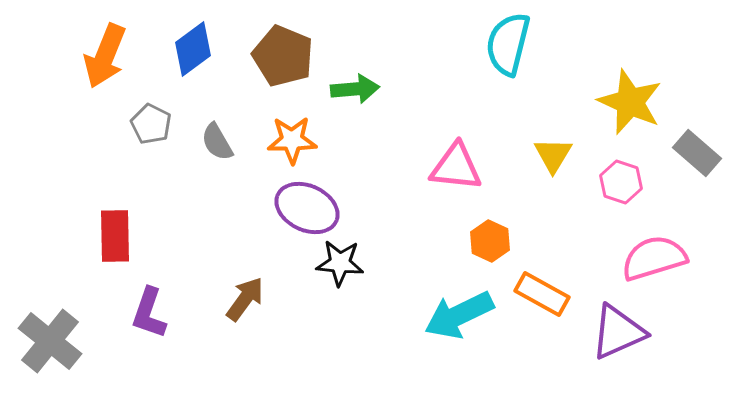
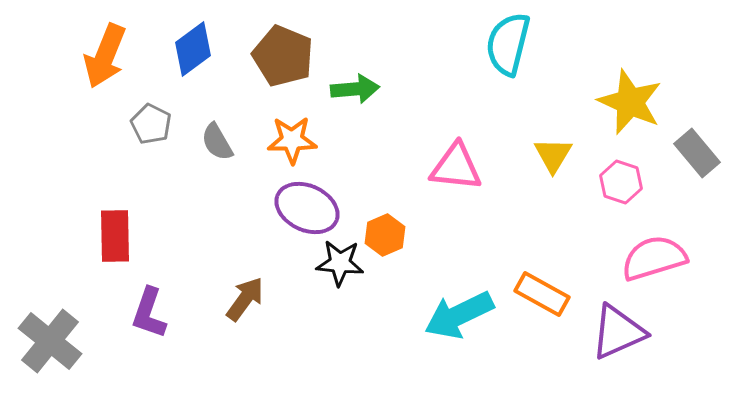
gray rectangle: rotated 9 degrees clockwise
orange hexagon: moved 105 px left, 6 px up; rotated 12 degrees clockwise
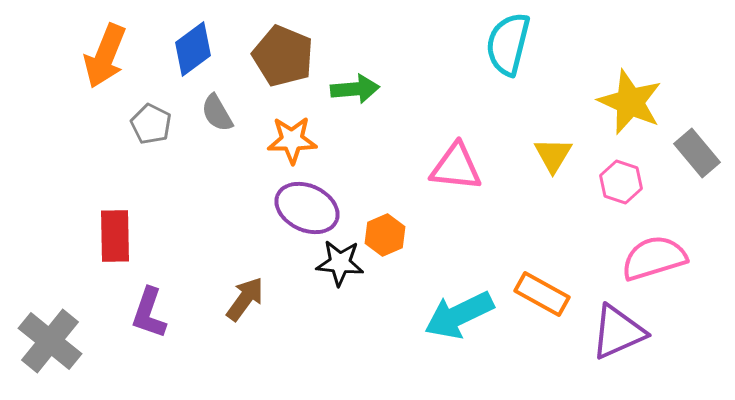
gray semicircle: moved 29 px up
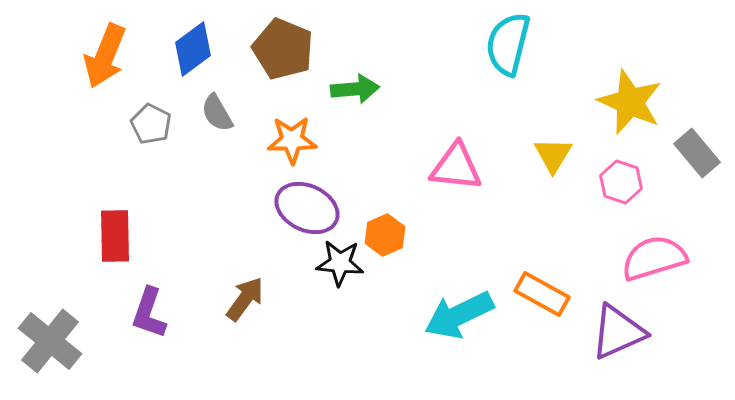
brown pentagon: moved 7 px up
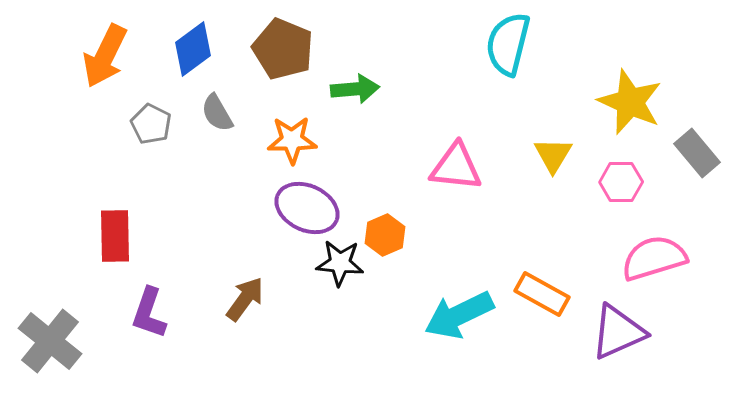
orange arrow: rotated 4 degrees clockwise
pink hexagon: rotated 18 degrees counterclockwise
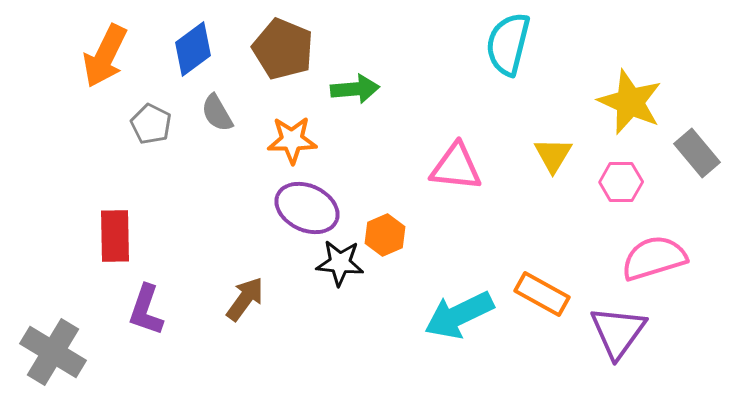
purple L-shape: moved 3 px left, 3 px up
purple triangle: rotated 30 degrees counterclockwise
gray cross: moved 3 px right, 11 px down; rotated 8 degrees counterclockwise
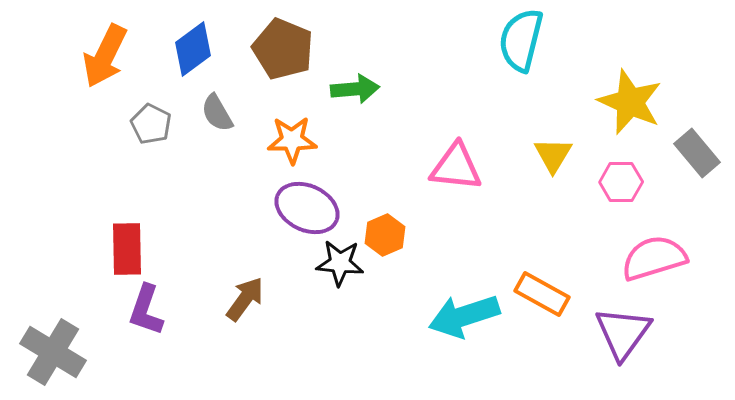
cyan semicircle: moved 13 px right, 4 px up
red rectangle: moved 12 px right, 13 px down
cyan arrow: moved 5 px right, 1 px down; rotated 8 degrees clockwise
purple triangle: moved 5 px right, 1 px down
